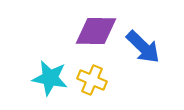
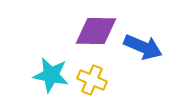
blue arrow: rotated 21 degrees counterclockwise
cyan star: moved 1 px right, 3 px up
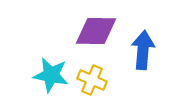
blue arrow: moved 3 px down; rotated 108 degrees counterclockwise
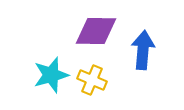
cyan star: rotated 27 degrees counterclockwise
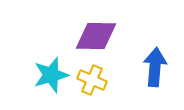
purple diamond: moved 5 px down
blue arrow: moved 12 px right, 17 px down
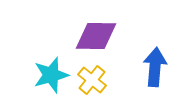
yellow cross: rotated 16 degrees clockwise
